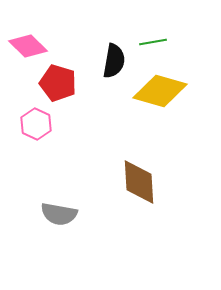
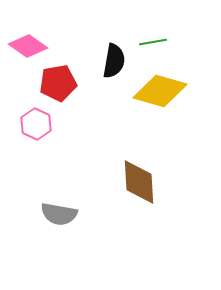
pink diamond: rotated 9 degrees counterclockwise
red pentagon: rotated 27 degrees counterclockwise
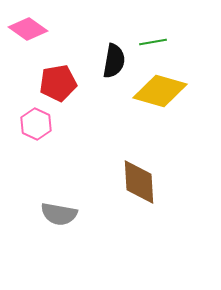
pink diamond: moved 17 px up
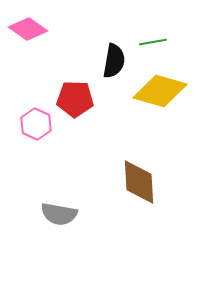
red pentagon: moved 17 px right, 16 px down; rotated 12 degrees clockwise
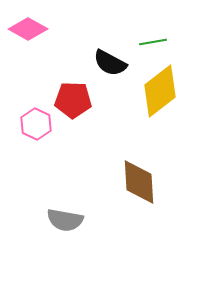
pink diamond: rotated 6 degrees counterclockwise
black semicircle: moved 4 px left, 2 px down; rotated 108 degrees clockwise
yellow diamond: rotated 54 degrees counterclockwise
red pentagon: moved 2 px left, 1 px down
gray semicircle: moved 6 px right, 6 px down
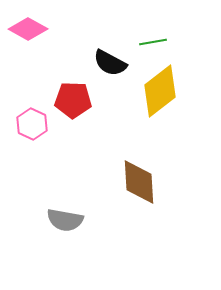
pink hexagon: moved 4 px left
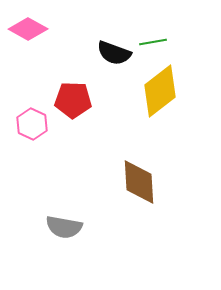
black semicircle: moved 4 px right, 10 px up; rotated 8 degrees counterclockwise
gray semicircle: moved 1 px left, 7 px down
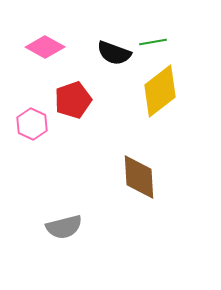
pink diamond: moved 17 px right, 18 px down
red pentagon: rotated 21 degrees counterclockwise
brown diamond: moved 5 px up
gray semicircle: rotated 24 degrees counterclockwise
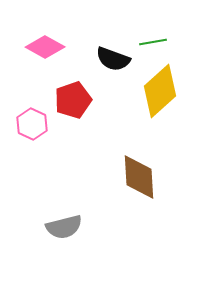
black semicircle: moved 1 px left, 6 px down
yellow diamond: rotated 4 degrees counterclockwise
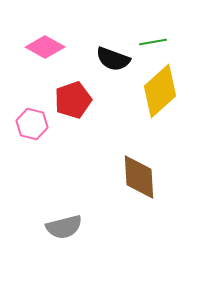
pink hexagon: rotated 12 degrees counterclockwise
